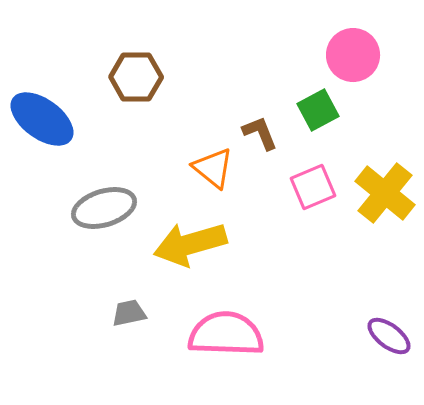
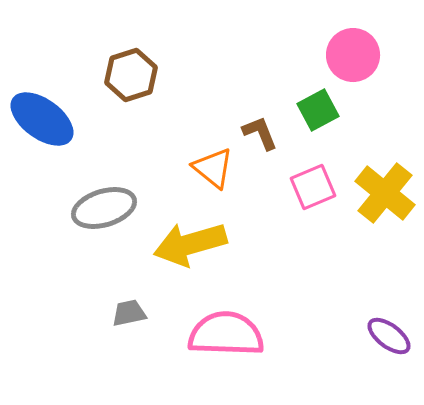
brown hexagon: moved 5 px left, 2 px up; rotated 18 degrees counterclockwise
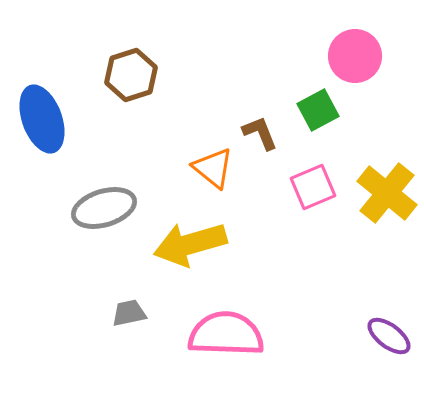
pink circle: moved 2 px right, 1 px down
blue ellipse: rotated 34 degrees clockwise
yellow cross: moved 2 px right
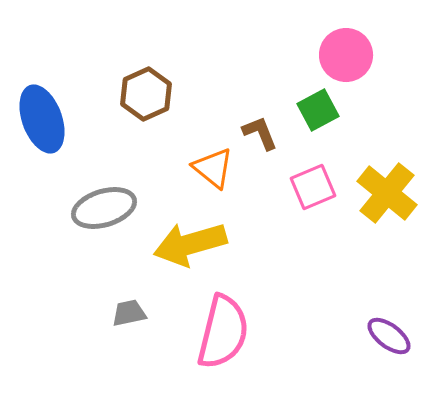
pink circle: moved 9 px left, 1 px up
brown hexagon: moved 15 px right, 19 px down; rotated 6 degrees counterclockwise
pink semicircle: moved 3 px left, 2 px up; rotated 102 degrees clockwise
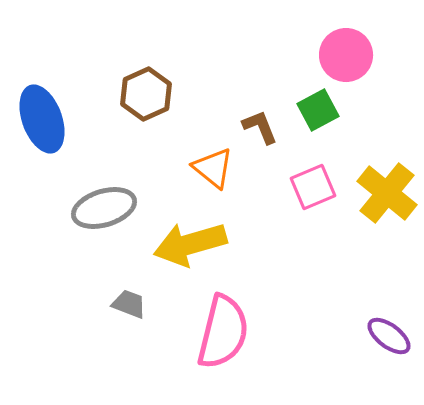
brown L-shape: moved 6 px up
gray trapezoid: moved 9 px up; rotated 33 degrees clockwise
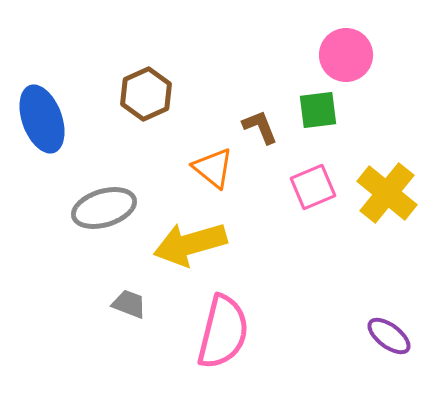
green square: rotated 21 degrees clockwise
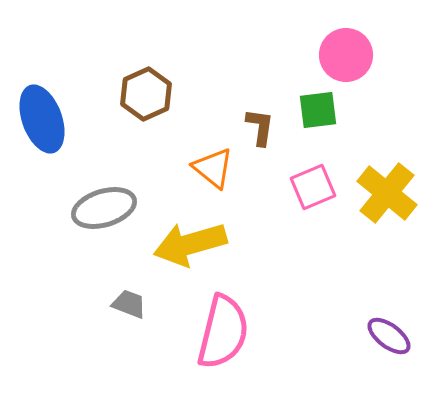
brown L-shape: rotated 30 degrees clockwise
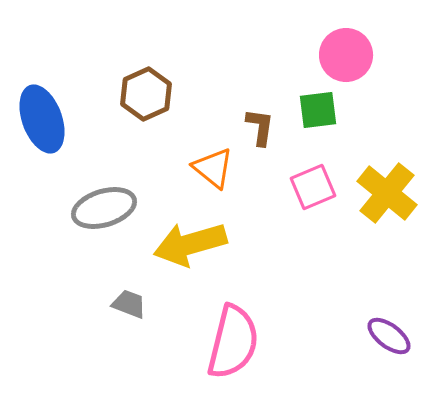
pink semicircle: moved 10 px right, 10 px down
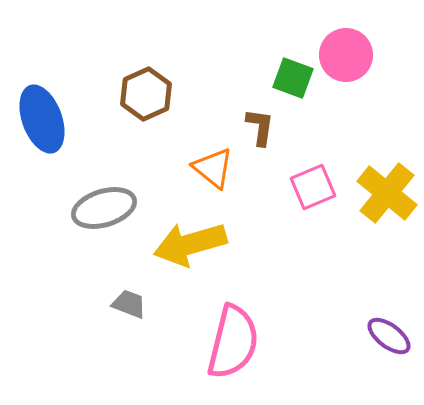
green square: moved 25 px left, 32 px up; rotated 27 degrees clockwise
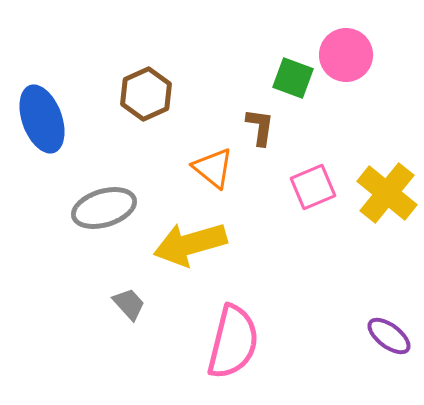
gray trapezoid: rotated 27 degrees clockwise
